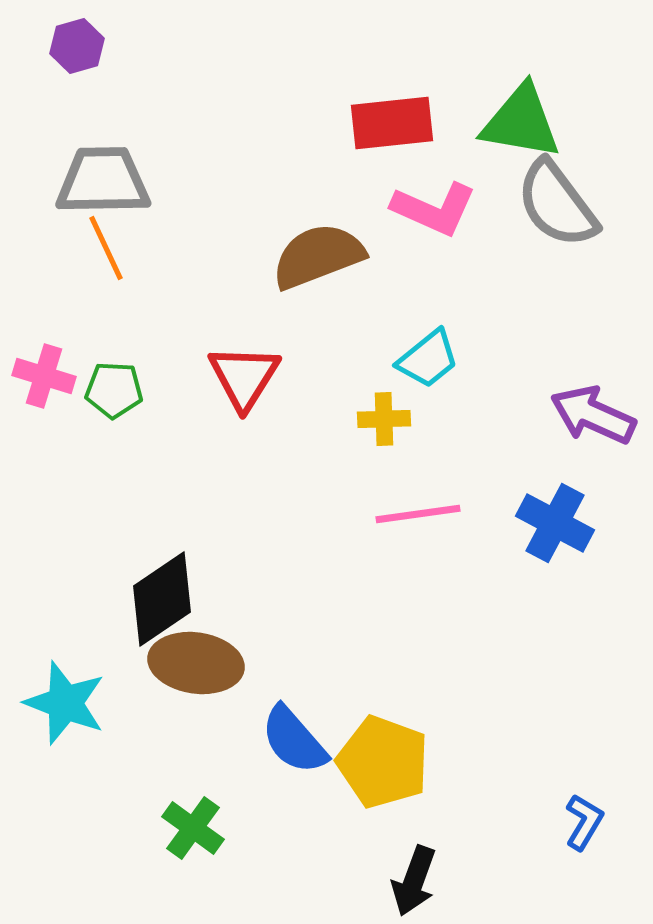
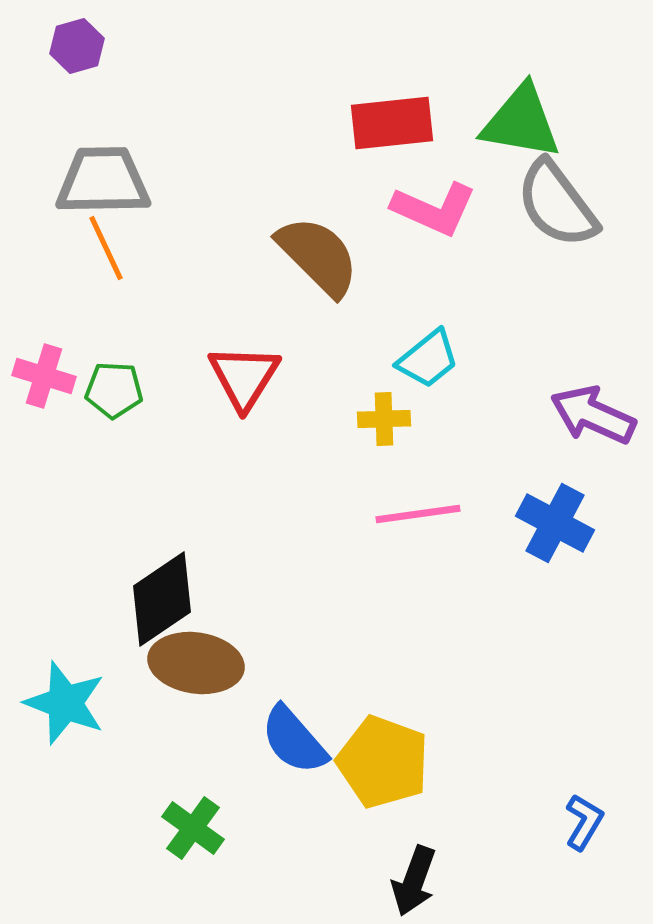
brown semicircle: rotated 66 degrees clockwise
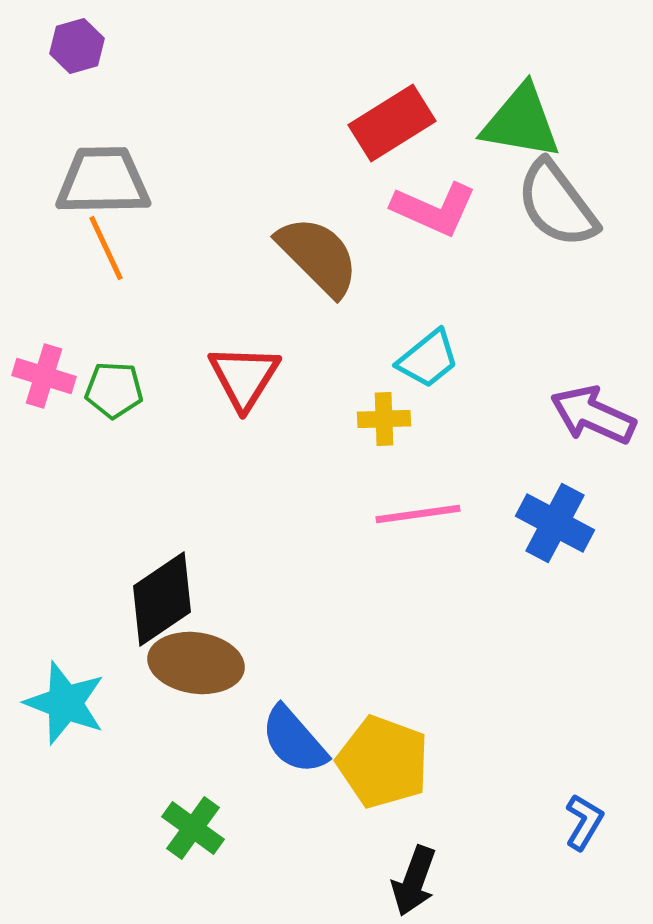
red rectangle: rotated 26 degrees counterclockwise
